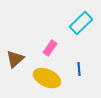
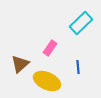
brown triangle: moved 5 px right, 5 px down
blue line: moved 1 px left, 2 px up
yellow ellipse: moved 3 px down
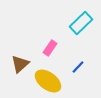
blue line: rotated 48 degrees clockwise
yellow ellipse: moved 1 px right; rotated 12 degrees clockwise
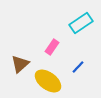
cyan rectangle: rotated 10 degrees clockwise
pink rectangle: moved 2 px right, 1 px up
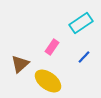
blue line: moved 6 px right, 10 px up
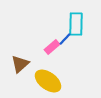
cyan rectangle: moved 5 px left, 1 px down; rotated 55 degrees counterclockwise
pink rectangle: rotated 14 degrees clockwise
blue line: moved 19 px left, 18 px up
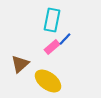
cyan rectangle: moved 24 px left, 4 px up; rotated 10 degrees clockwise
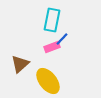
blue line: moved 3 px left
pink rectangle: rotated 21 degrees clockwise
yellow ellipse: rotated 16 degrees clockwise
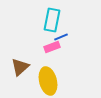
blue line: moved 1 px left, 2 px up; rotated 24 degrees clockwise
brown triangle: moved 3 px down
yellow ellipse: rotated 24 degrees clockwise
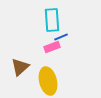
cyan rectangle: rotated 15 degrees counterclockwise
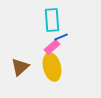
pink rectangle: rotated 21 degrees counterclockwise
yellow ellipse: moved 4 px right, 14 px up
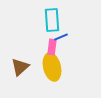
pink rectangle: rotated 42 degrees counterclockwise
